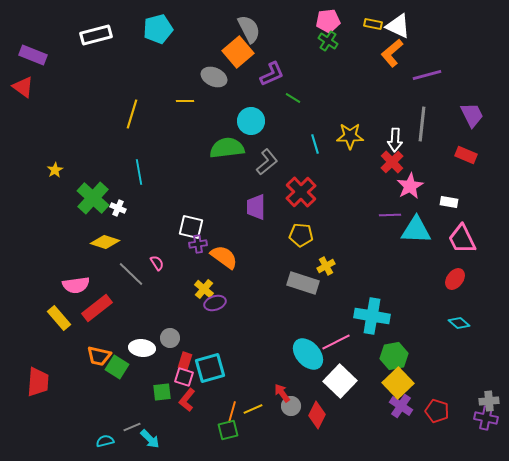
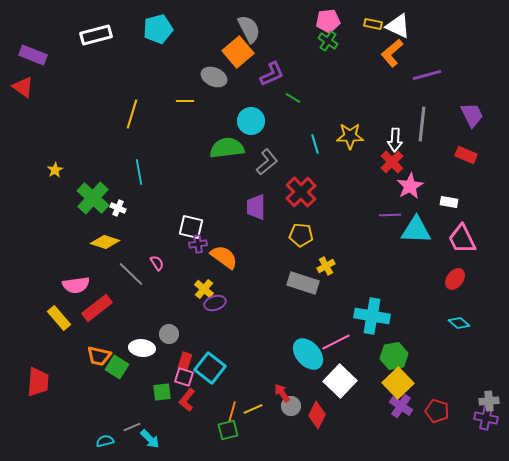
gray circle at (170, 338): moved 1 px left, 4 px up
cyan square at (210, 368): rotated 36 degrees counterclockwise
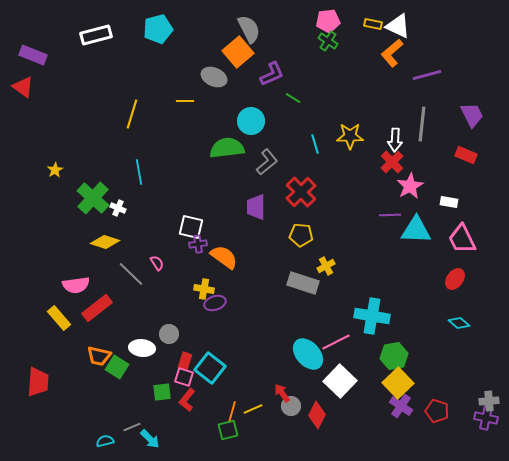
yellow cross at (204, 289): rotated 30 degrees counterclockwise
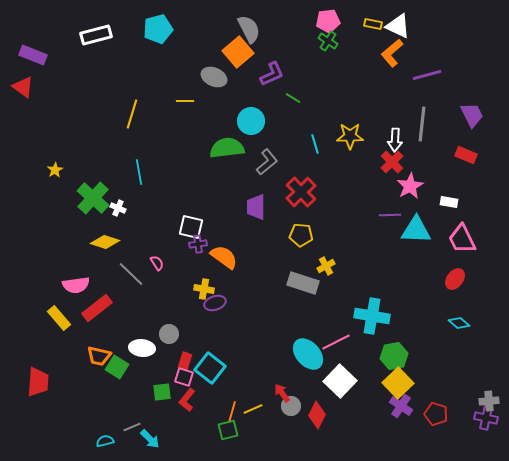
red pentagon at (437, 411): moved 1 px left, 3 px down
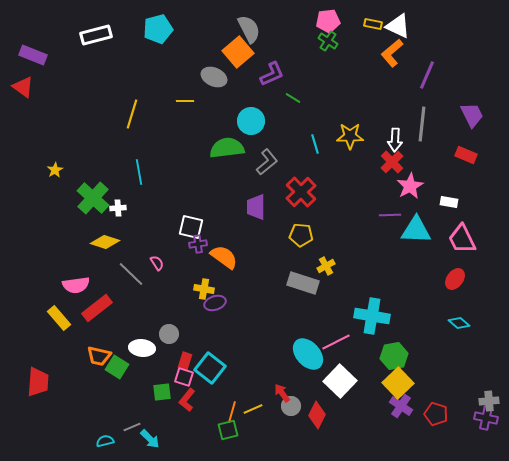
purple line at (427, 75): rotated 52 degrees counterclockwise
white cross at (118, 208): rotated 28 degrees counterclockwise
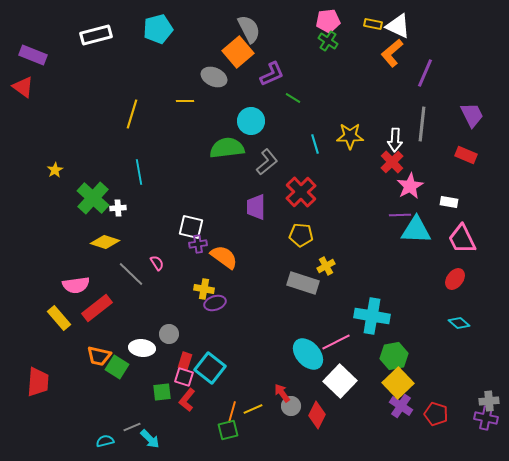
purple line at (427, 75): moved 2 px left, 2 px up
purple line at (390, 215): moved 10 px right
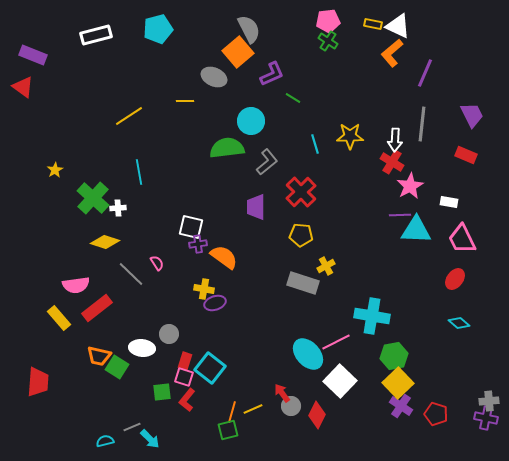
yellow line at (132, 114): moved 3 px left, 2 px down; rotated 40 degrees clockwise
red cross at (392, 162): rotated 15 degrees counterclockwise
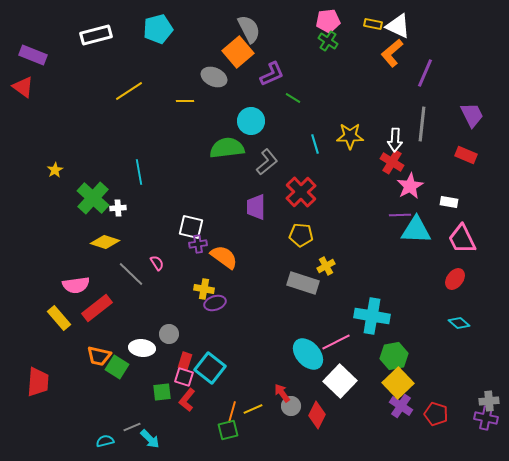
yellow line at (129, 116): moved 25 px up
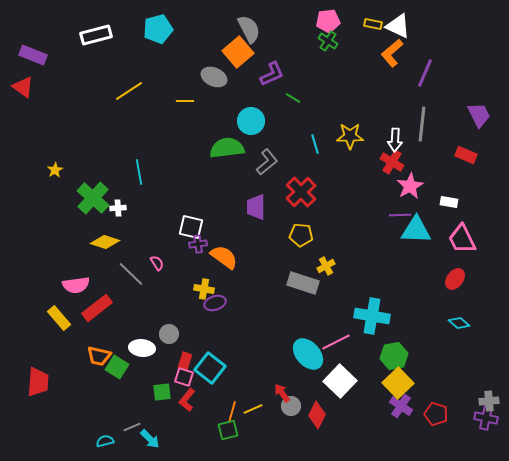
purple trapezoid at (472, 115): moved 7 px right
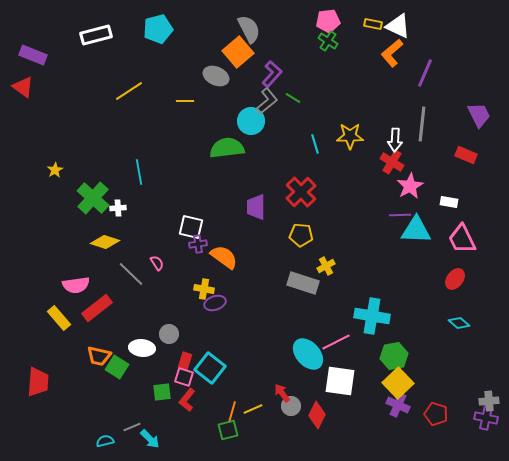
purple L-shape at (272, 74): rotated 24 degrees counterclockwise
gray ellipse at (214, 77): moved 2 px right, 1 px up
gray L-shape at (267, 162): moved 61 px up
white square at (340, 381): rotated 36 degrees counterclockwise
purple cross at (401, 406): moved 3 px left, 1 px up; rotated 10 degrees counterclockwise
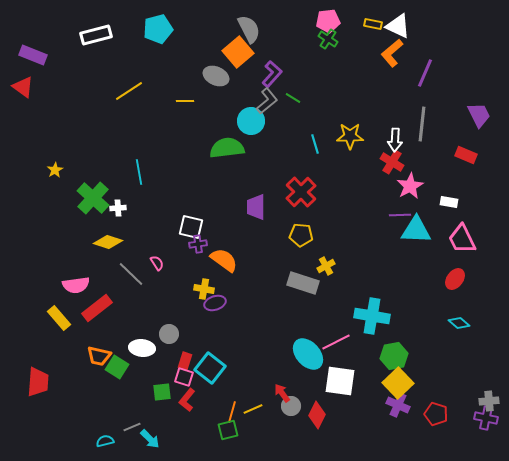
green cross at (328, 41): moved 2 px up
yellow diamond at (105, 242): moved 3 px right
orange semicircle at (224, 257): moved 3 px down
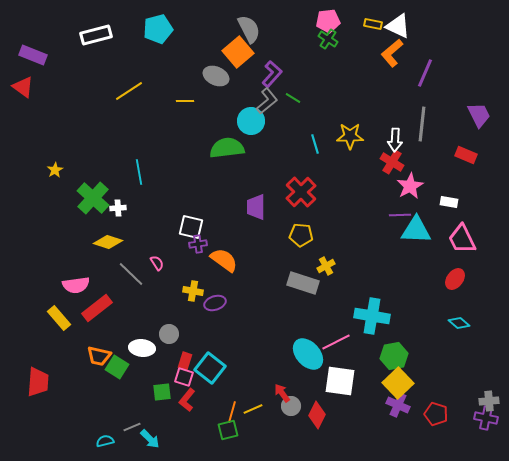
yellow cross at (204, 289): moved 11 px left, 2 px down
